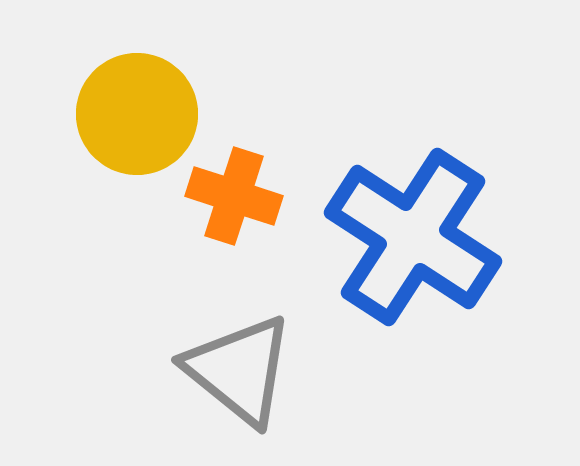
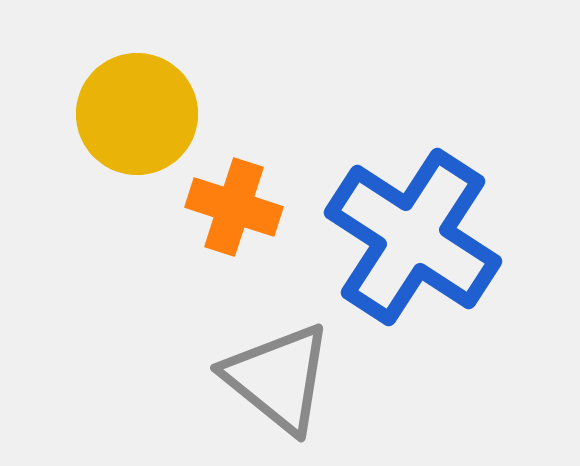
orange cross: moved 11 px down
gray triangle: moved 39 px right, 8 px down
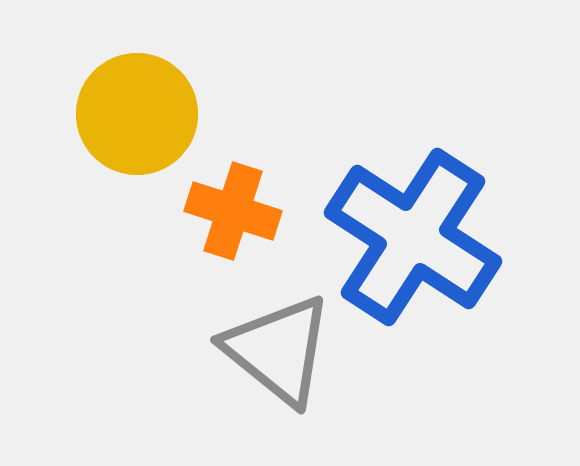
orange cross: moved 1 px left, 4 px down
gray triangle: moved 28 px up
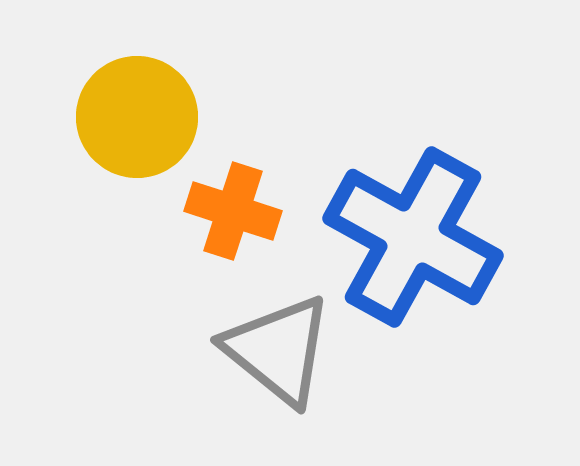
yellow circle: moved 3 px down
blue cross: rotated 4 degrees counterclockwise
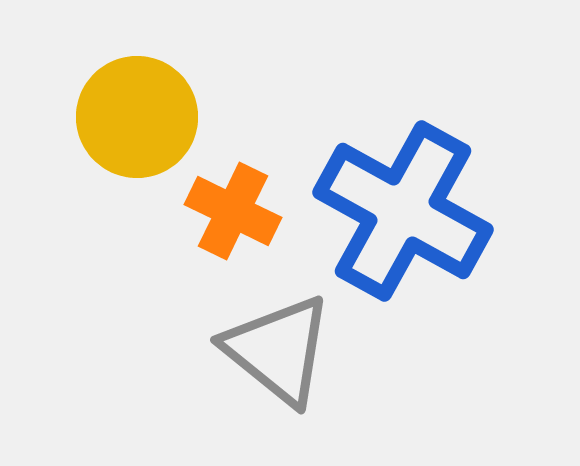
orange cross: rotated 8 degrees clockwise
blue cross: moved 10 px left, 26 px up
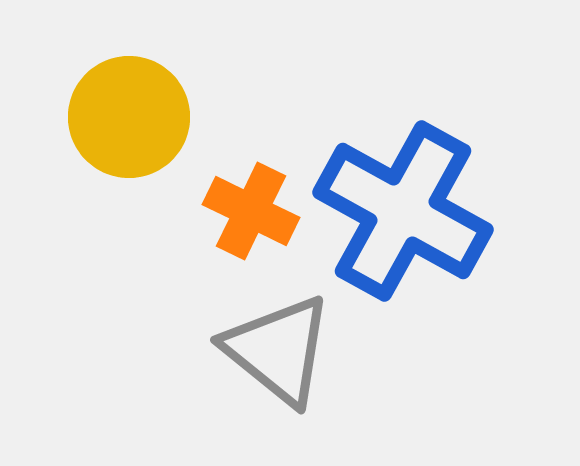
yellow circle: moved 8 px left
orange cross: moved 18 px right
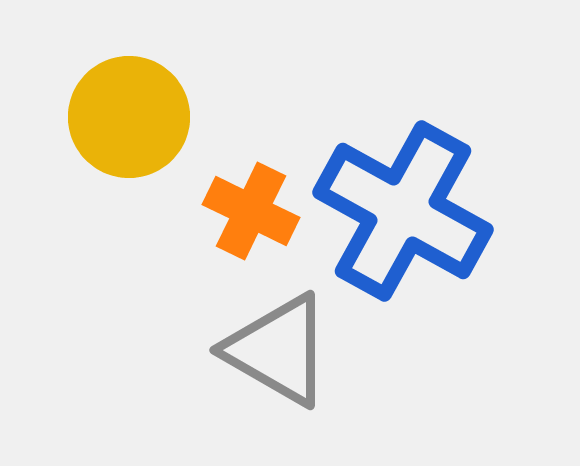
gray triangle: rotated 9 degrees counterclockwise
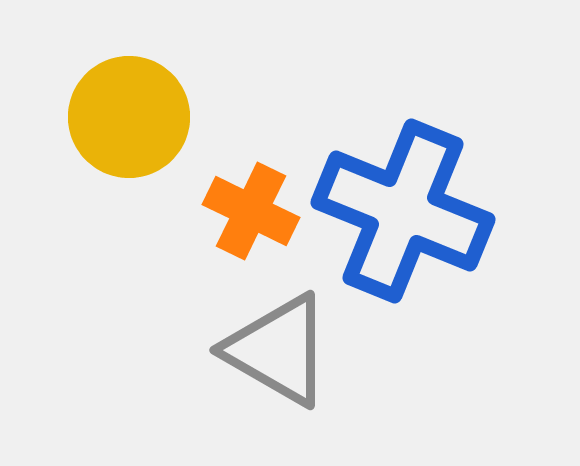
blue cross: rotated 7 degrees counterclockwise
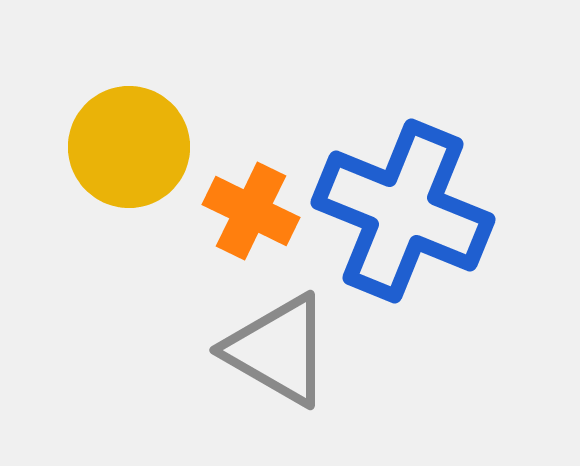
yellow circle: moved 30 px down
